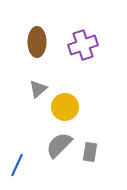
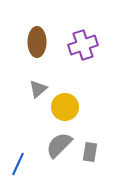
blue line: moved 1 px right, 1 px up
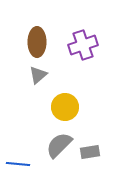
gray triangle: moved 14 px up
gray rectangle: rotated 72 degrees clockwise
blue line: rotated 70 degrees clockwise
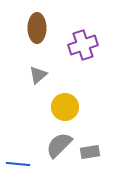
brown ellipse: moved 14 px up
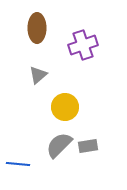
gray rectangle: moved 2 px left, 6 px up
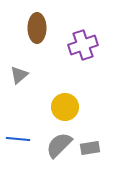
gray triangle: moved 19 px left
gray rectangle: moved 2 px right, 2 px down
blue line: moved 25 px up
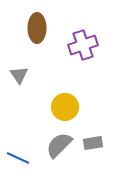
gray triangle: rotated 24 degrees counterclockwise
blue line: moved 19 px down; rotated 20 degrees clockwise
gray rectangle: moved 3 px right, 5 px up
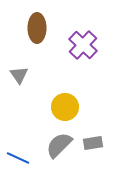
purple cross: rotated 28 degrees counterclockwise
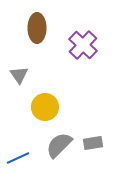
yellow circle: moved 20 px left
blue line: rotated 50 degrees counterclockwise
